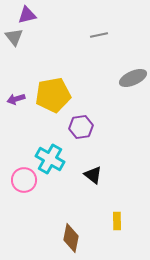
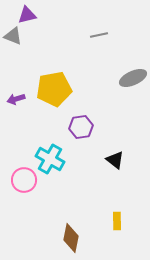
gray triangle: moved 1 px left, 1 px up; rotated 30 degrees counterclockwise
yellow pentagon: moved 1 px right, 6 px up
black triangle: moved 22 px right, 15 px up
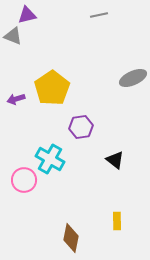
gray line: moved 20 px up
yellow pentagon: moved 2 px left, 1 px up; rotated 24 degrees counterclockwise
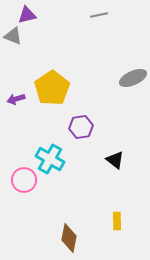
brown diamond: moved 2 px left
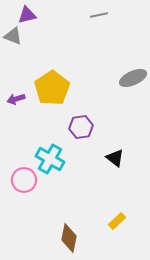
black triangle: moved 2 px up
yellow rectangle: rotated 48 degrees clockwise
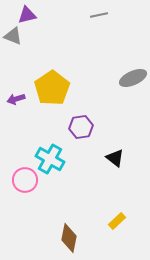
pink circle: moved 1 px right
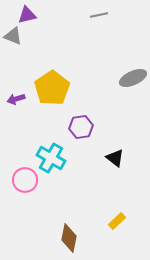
cyan cross: moved 1 px right, 1 px up
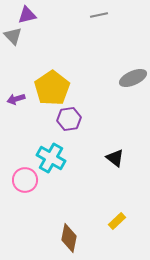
gray triangle: rotated 24 degrees clockwise
purple hexagon: moved 12 px left, 8 px up
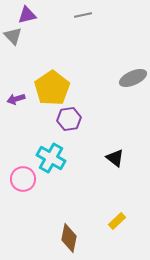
gray line: moved 16 px left
pink circle: moved 2 px left, 1 px up
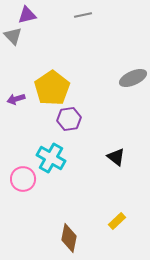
black triangle: moved 1 px right, 1 px up
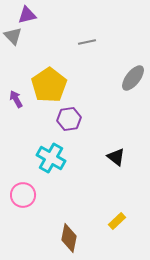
gray line: moved 4 px right, 27 px down
gray ellipse: rotated 28 degrees counterclockwise
yellow pentagon: moved 3 px left, 3 px up
purple arrow: rotated 78 degrees clockwise
pink circle: moved 16 px down
